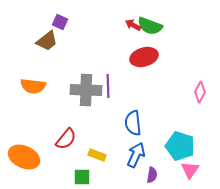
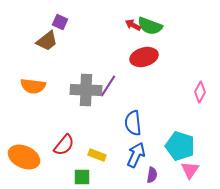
purple line: rotated 35 degrees clockwise
red semicircle: moved 2 px left, 6 px down
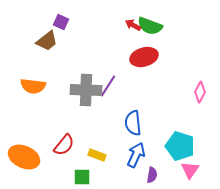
purple square: moved 1 px right
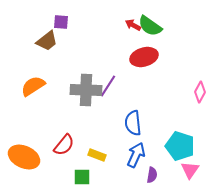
purple square: rotated 21 degrees counterclockwise
green semicircle: rotated 15 degrees clockwise
orange semicircle: rotated 140 degrees clockwise
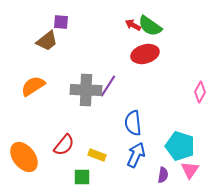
red ellipse: moved 1 px right, 3 px up
orange ellipse: rotated 28 degrees clockwise
purple semicircle: moved 11 px right
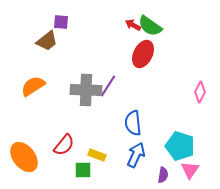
red ellipse: moved 2 px left; rotated 48 degrees counterclockwise
green square: moved 1 px right, 7 px up
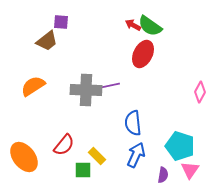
purple line: rotated 45 degrees clockwise
yellow rectangle: moved 1 px down; rotated 24 degrees clockwise
